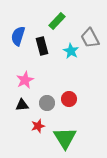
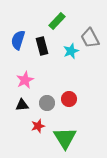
blue semicircle: moved 4 px down
cyan star: rotated 21 degrees clockwise
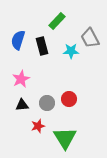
cyan star: rotated 21 degrees clockwise
pink star: moved 4 px left, 1 px up
